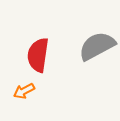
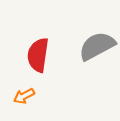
orange arrow: moved 5 px down
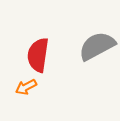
orange arrow: moved 2 px right, 9 px up
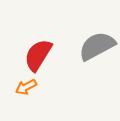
red semicircle: rotated 24 degrees clockwise
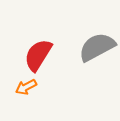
gray semicircle: moved 1 px down
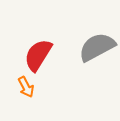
orange arrow: rotated 90 degrees counterclockwise
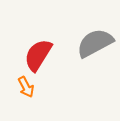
gray semicircle: moved 2 px left, 4 px up
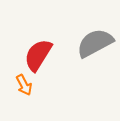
orange arrow: moved 2 px left, 2 px up
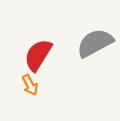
orange arrow: moved 6 px right
